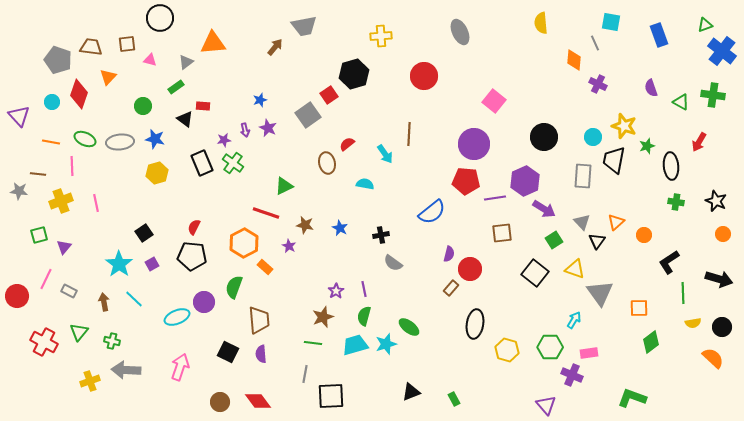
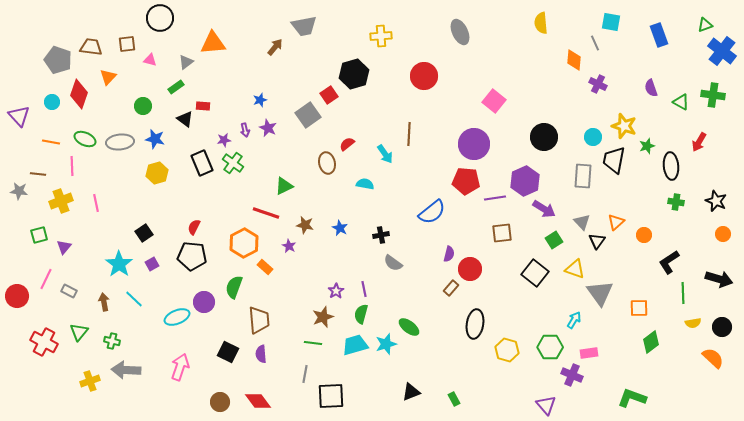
green semicircle at (364, 316): moved 3 px left, 2 px up
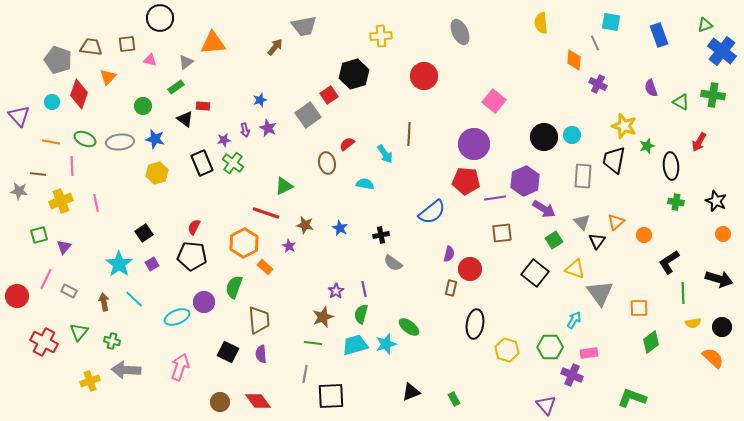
cyan circle at (593, 137): moved 21 px left, 2 px up
brown rectangle at (451, 288): rotated 28 degrees counterclockwise
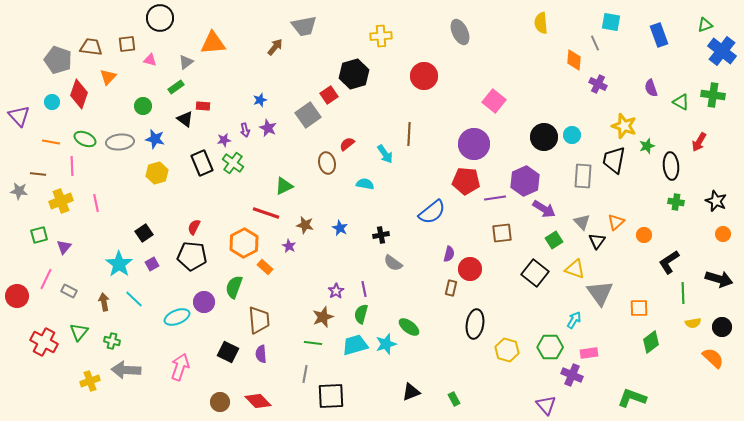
red diamond at (258, 401): rotated 8 degrees counterclockwise
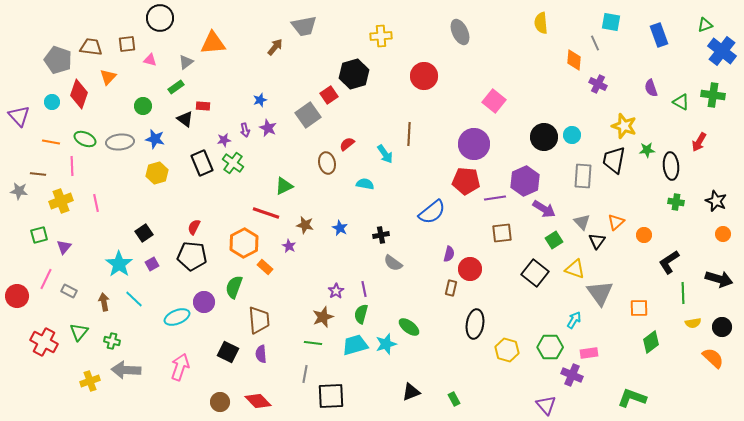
green star at (647, 146): moved 4 px down; rotated 14 degrees clockwise
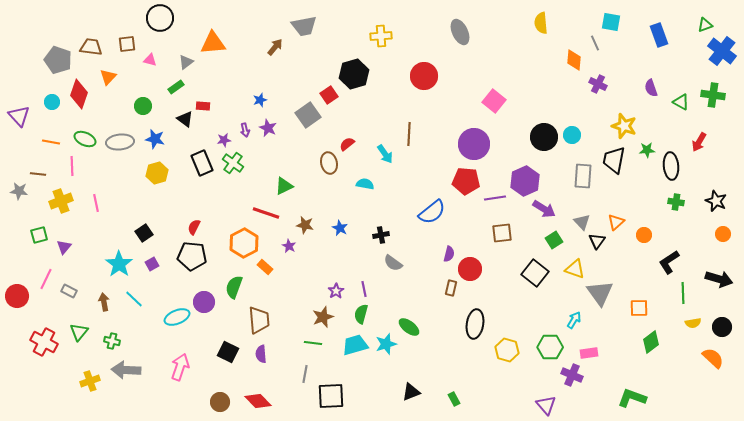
brown ellipse at (327, 163): moved 2 px right
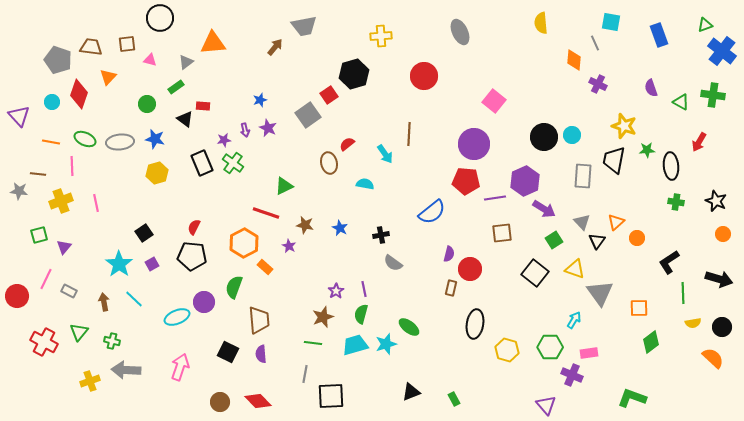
green circle at (143, 106): moved 4 px right, 2 px up
orange circle at (644, 235): moved 7 px left, 3 px down
